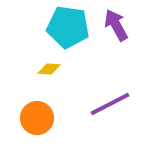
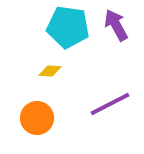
yellow diamond: moved 1 px right, 2 px down
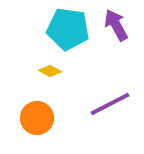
cyan pentagon: moved 2 px down
yellow diamond: rotated 25 degrees clockwise
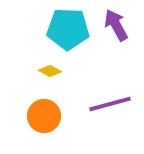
cyan pentagon: rotated 6 degrees counterclockwise
purple line: rotated 12 degrees clockwise
orange circle: moved 7 px right, 2 px up
